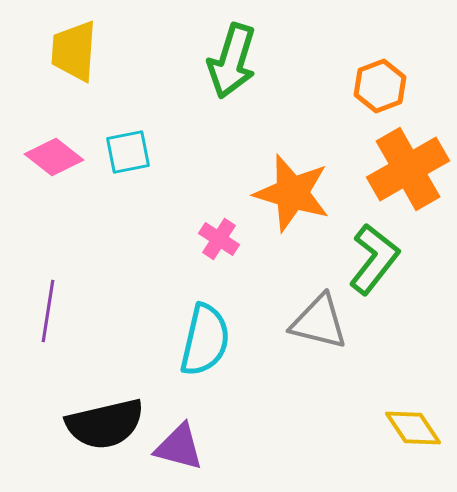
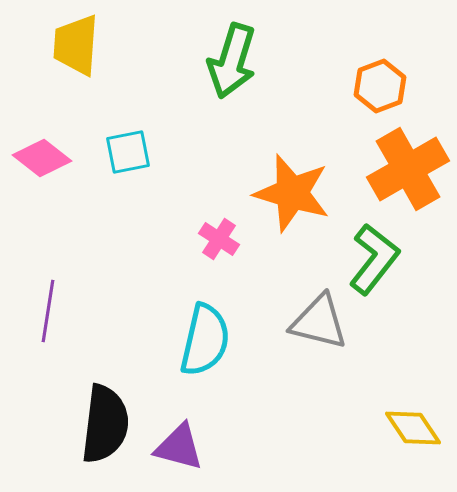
yellow trapezoid: moved 2 px right, 6 px up
pink diamond: moved 12 px left, 1 px down
black semicircle: rotated 70 degrees counterclockwise
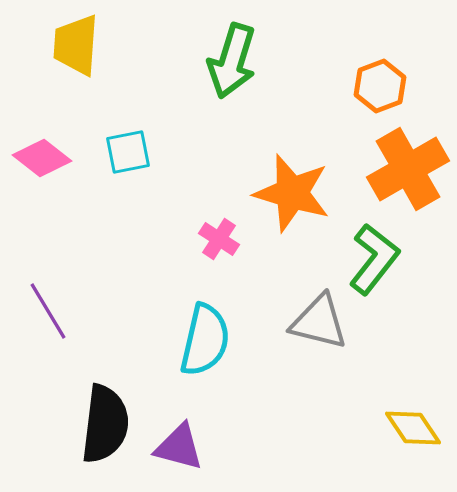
purple line: rotated 40 degrees counterclockwise
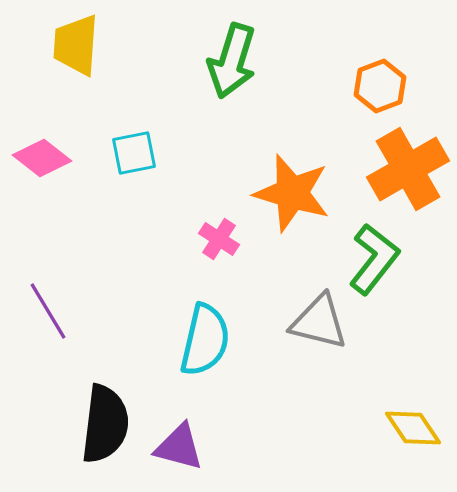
cyan square: moved 6 px right, 1 px down
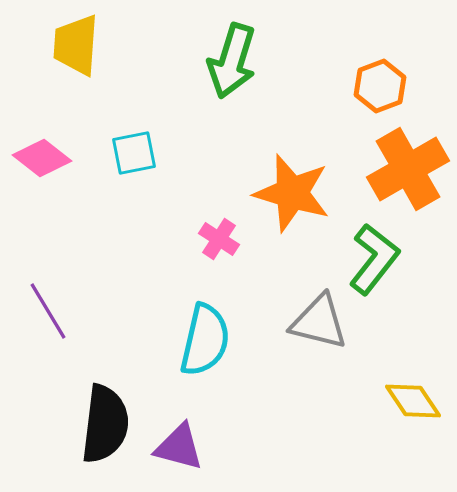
yellow diamond: moved 27 px up
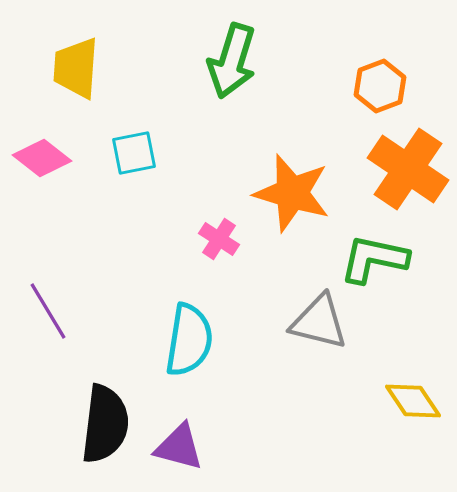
yellow trapezoid: moved 23 px down
orange cross: rotated 26 degrees counterclockwise
green L-shape: rotated 116 degrees counterclockwise
cyan semicircle: moved 16 px left; rotated 4 degrees counterclockwise
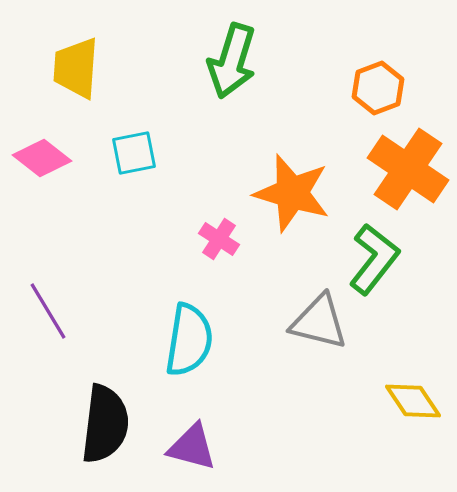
orange hexagon: moved 2 px left, 2 px down
green L-shape: rotated 116 degrees clockwise
purple triangle: moved 13 px right
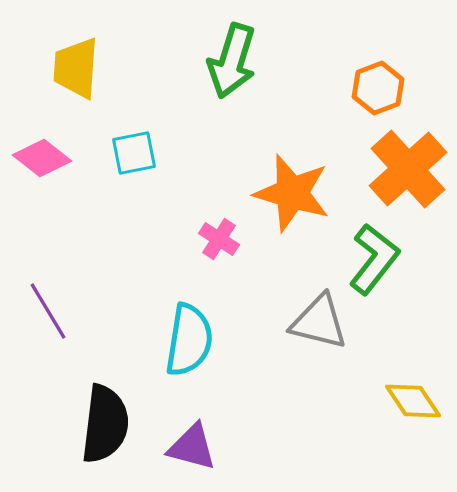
orange cross: rotated 14 degrees clockwise
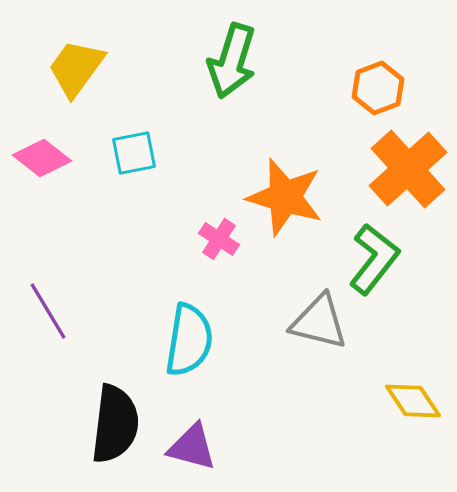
yellow trapezoid: rotated 32 degrees clockwise
orange star: moved 7 px left, 4 px down
black semicircle: moved 10 px right
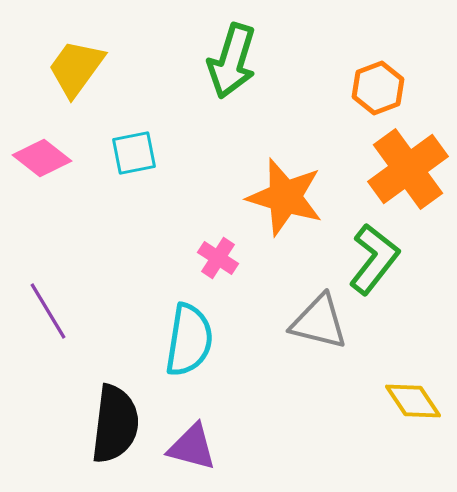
orange cross: rotated 6 degrees clockwise
pink cross: moved 1 px left, 19 px down
